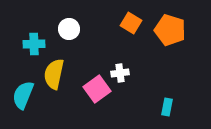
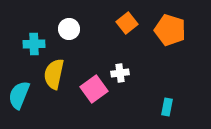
orange square: moved 4 px left; rotated 20 degrees clockwise
pink square: moved 3 px left
cyan semicircle: moved 4 px left
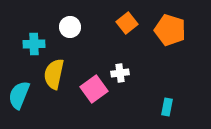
white circle: moved 1 px right, 2 px up
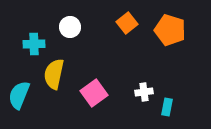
white cross: moved 24 px right, 19 px down
pink square: moved 4 px down
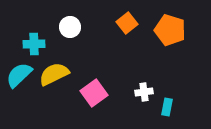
yellow semicircle: rotated 52 degrees clockwise
cyan semicircle: moved 20 px up; rotated 24 degrees clockwise
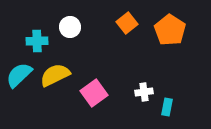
orange pentagon: rotated 16 degrees clockwise
cyan cross: moved 3 px right, 3 px up
yellow semicircle: moved 1 px right, 1 px down
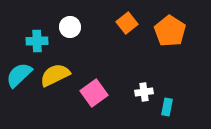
orange pentagon: moved 1 px down
